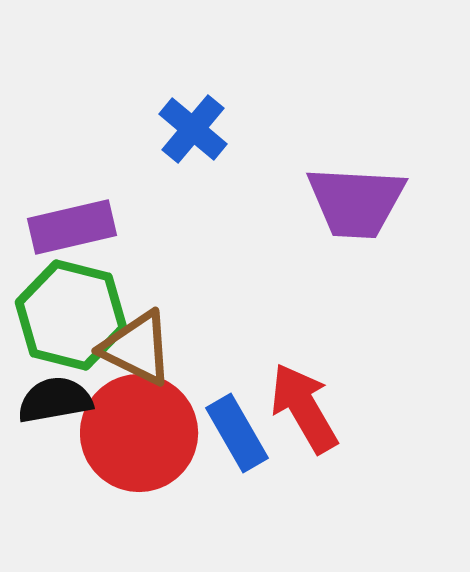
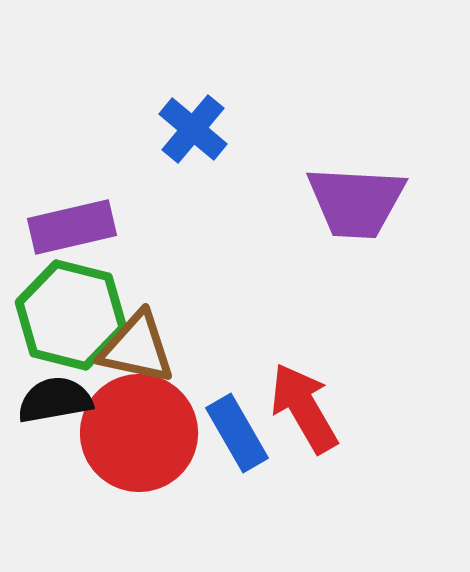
brown triangle: rotated 14 degrees counterclockwise
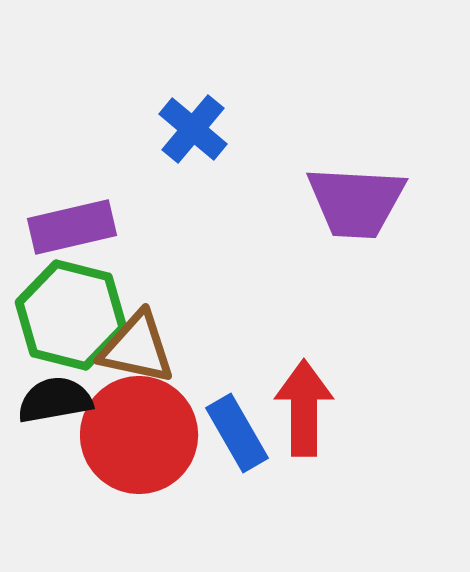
red arrow: rotated 30 degrees clockwise
red circle: moved 2 px down
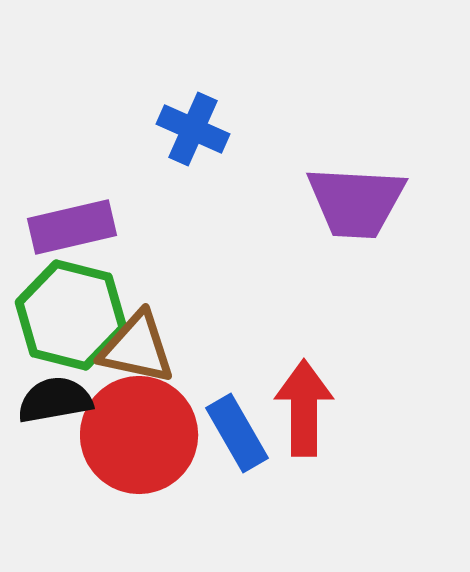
blue cross: rotated 16 degrees counterclockwise
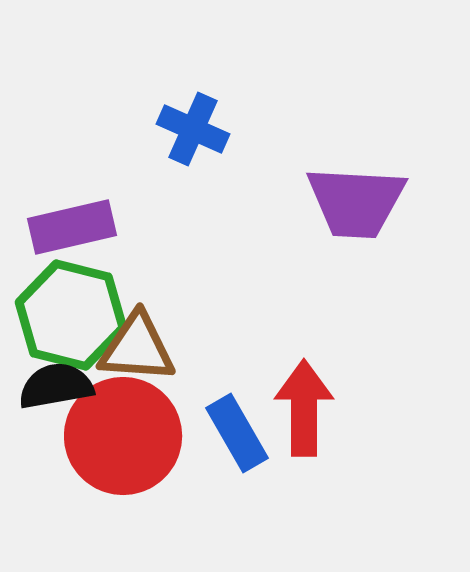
brown triangle: rotated 8 degrees counterclockwise
black semicircle: moved 1 px right, 14 px up
red circle: moved 16 px left, 1 px down
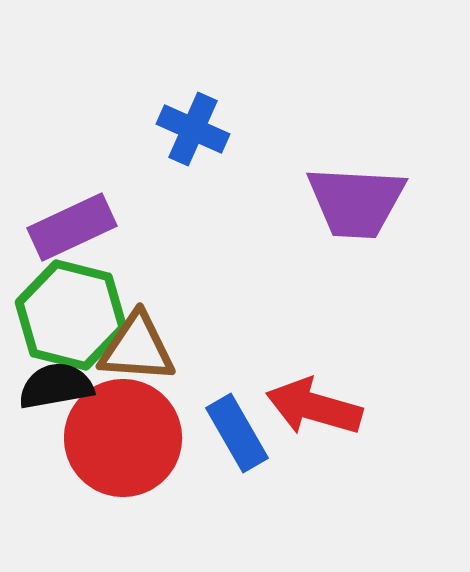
purple rectangle: rotated 12 degrees counterclockwise
red arrow: moved 10 px right, 1 px up; rotated 74 degrees counterclockwise
red circle: moved 2 px down
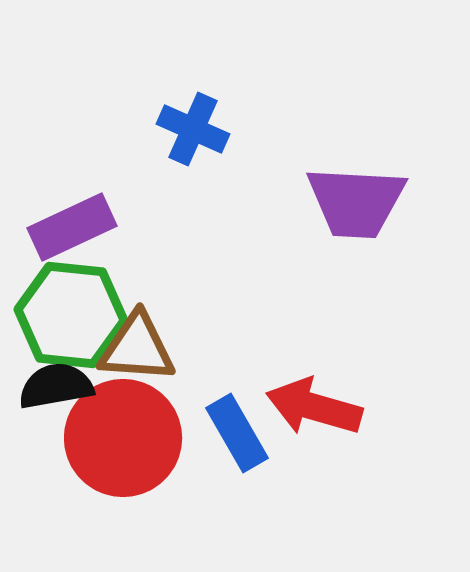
green hexagon: rotated 8 degrees counterclockwise
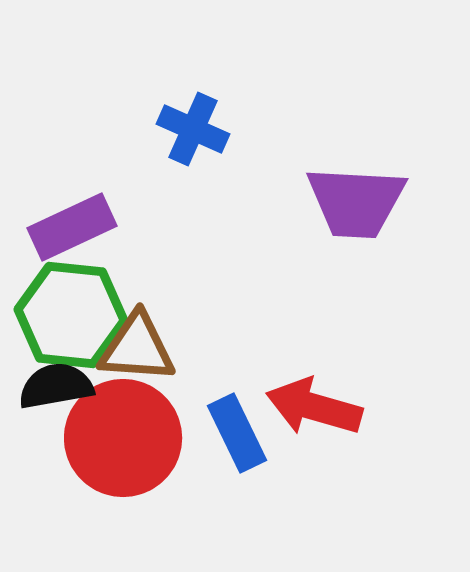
blue rectangle: rotated 4 degrees clockwise
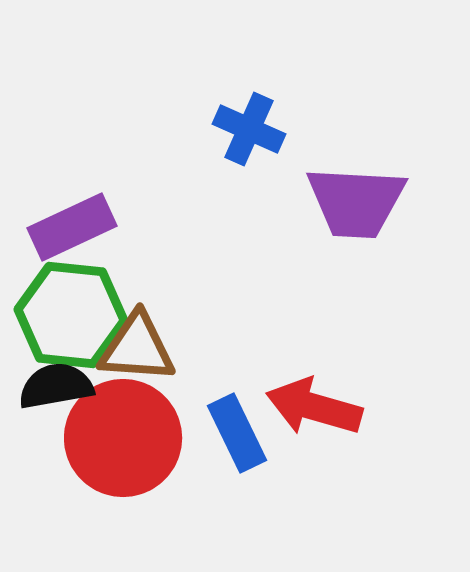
blue cross: moved 56 px right
